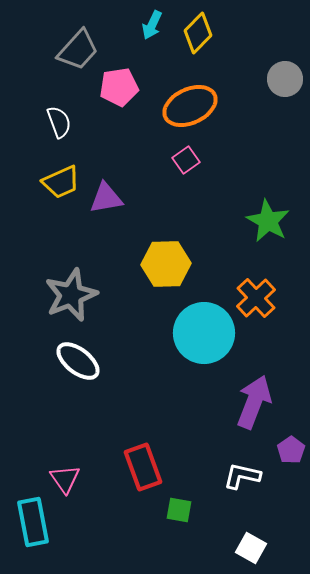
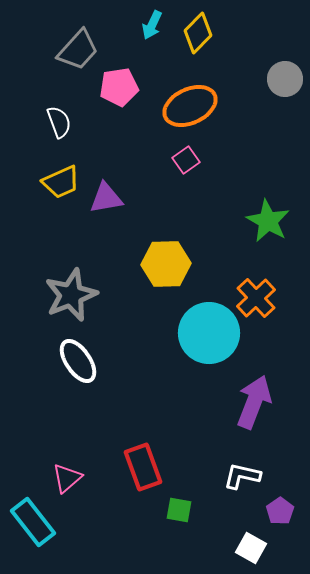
cyan circle: moved 5 px right
white ellipse: rotated 18 degrees clockwise
purple pentagon: moved 11 px left, 61 px down
pink triangle: moved 2 px right, 1 px up; rotated 24 degrees clockwise
cyan rectangle: rotated 27 degrees counterclockwise
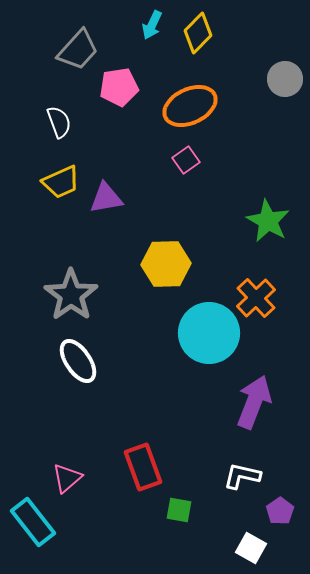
gray star: rotated 14 degrees counterclockwise
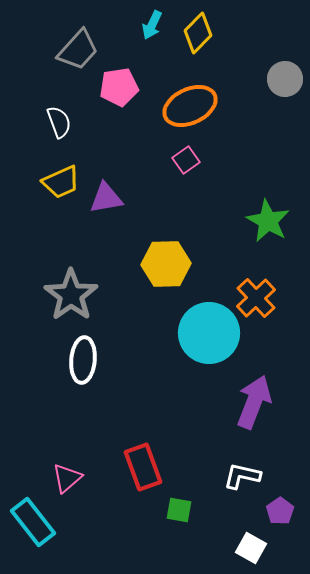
white ellipse: moved 5 px right, 1 px up; rotated 39 degrees clockwise
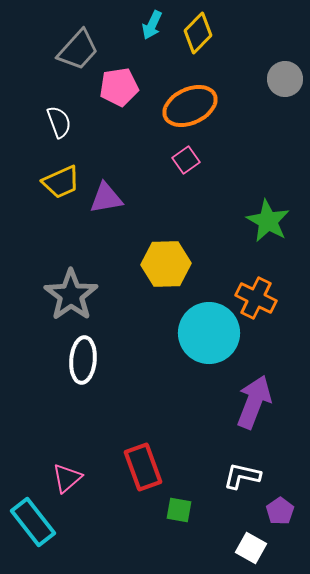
orange cross: rotated 21 degrees counterclockwise
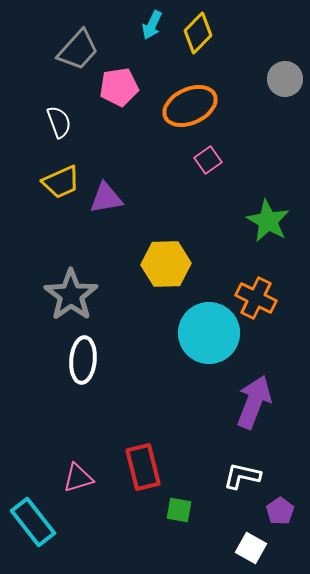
pink square: moved 22 px right
red rectangle: rotated 6 degrees clockwise
pink triangle: moved 11 px right; rotated 24 degrees clockwise
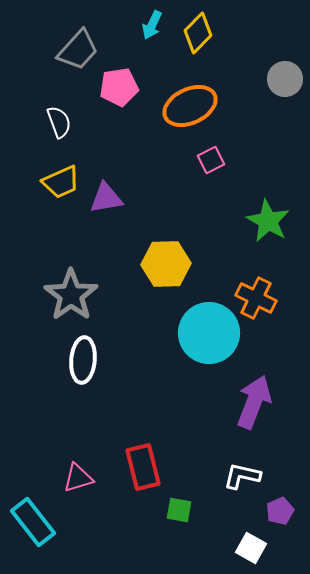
pink square: moved 3 px right; rotated 8 degrees clockwise
purple pentagon: rotated 12 degrees clockwise
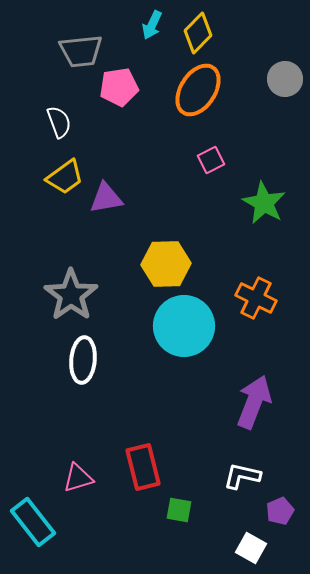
gray trapezoid: moved 3 px right, 1 px down; rotated 42 degrees clockwise
orange ellipse: moved 8 px right, 16 px up; rotated 32 degrees counterclockwise
yellow trapezoid: moved 4 px right, 5 px up; rotated 12 degrees counterclockwise
green star: moved 4 px left, 18 px up
cyan circle: moved 25 px left, 7 px up
